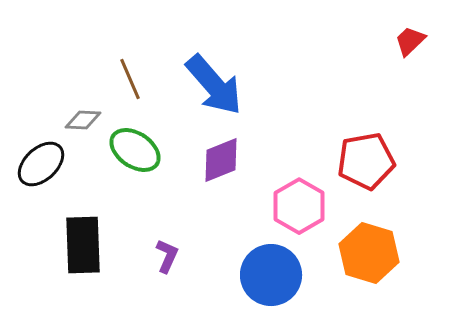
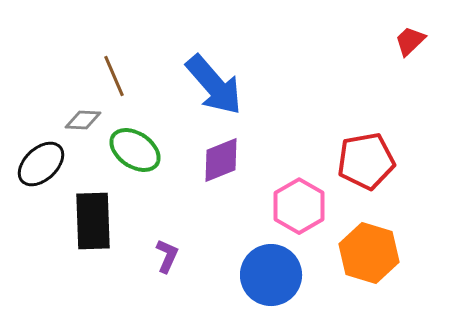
brown line: moved 16 px left, 3 px up
black rectangle: moved 10 px right, 24 px up
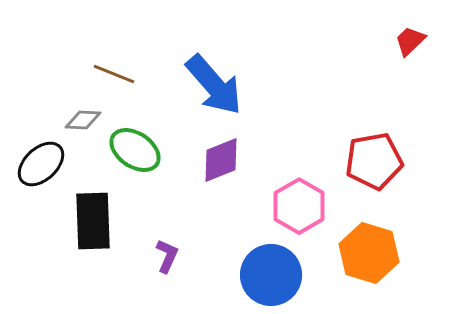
brown line: moved 2 px up; rotated 45 degrees counterclockwise
red pentagon: moved 8 px right
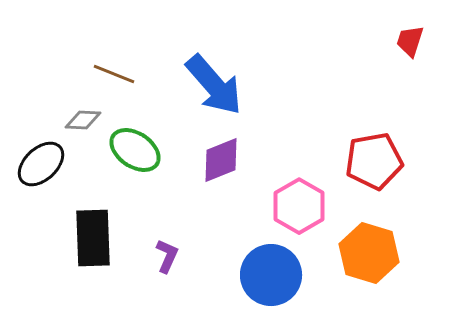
red trapezoid: rotated 28 degrees counterclockwise
black rectangle: moved 17 px down
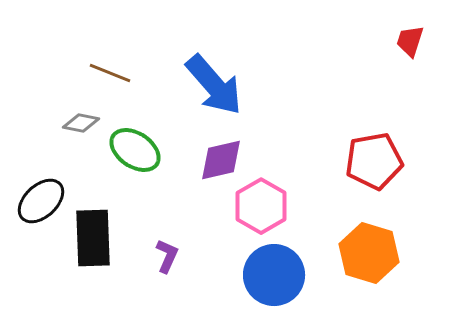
brown line: moved 4 px left, 1 px up
gray diamond: moved 2 px left, 3 px down; rotated 9 degrees clockwise
purple diamond: rotated 9 degrees clockwise
black ellipse: moved 37 px down
pink hexagon: moved 38 px left
blue circle: moved 3 px right
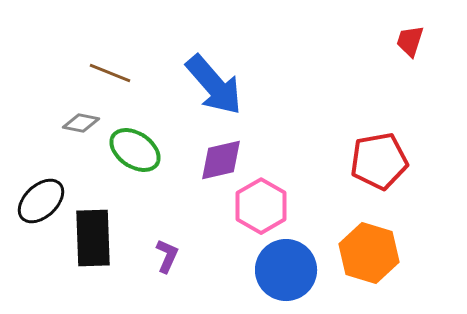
red pentagon: moved 5 px right
blue circle: moved 12 px right, 5 px up
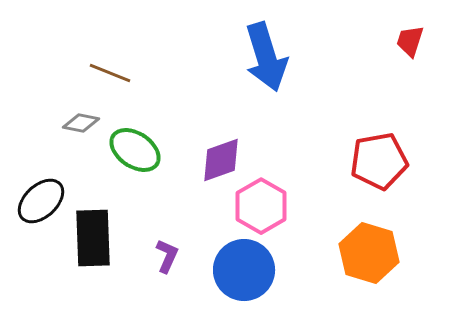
blue arrow: moved 52 px right, 28 px up; rotated 24 degrees clockwise
purple diamond: rotated 6 degrees counterclockwise
blue circle: moved 42 px left
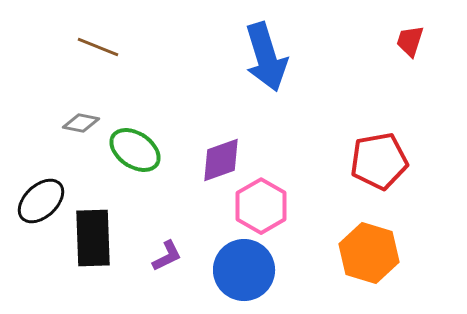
brown line: moved 12 px left, 26 px up
purple L-shape: rotated 40 degrees clockwise
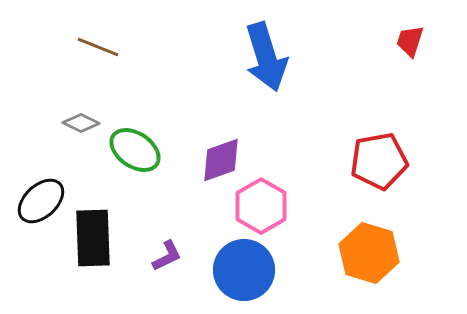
gray diamond: rotated 15 degrees clockwise
